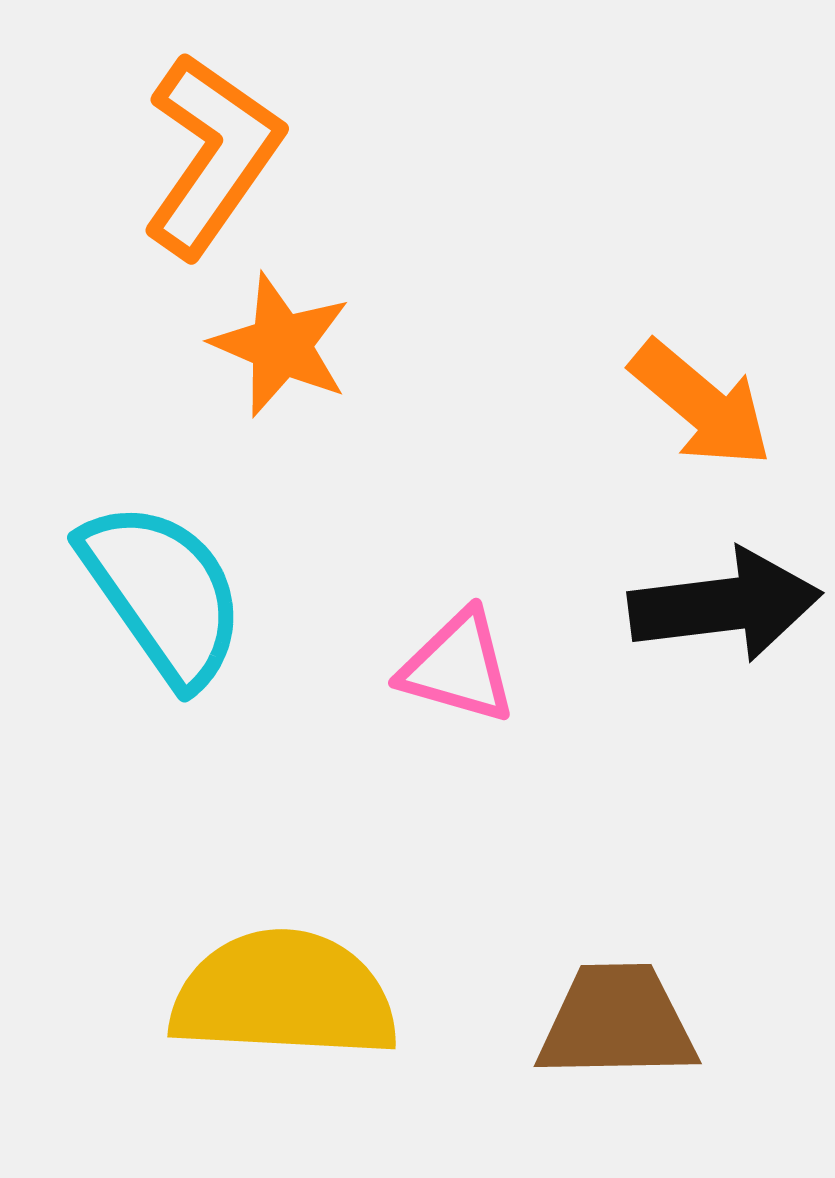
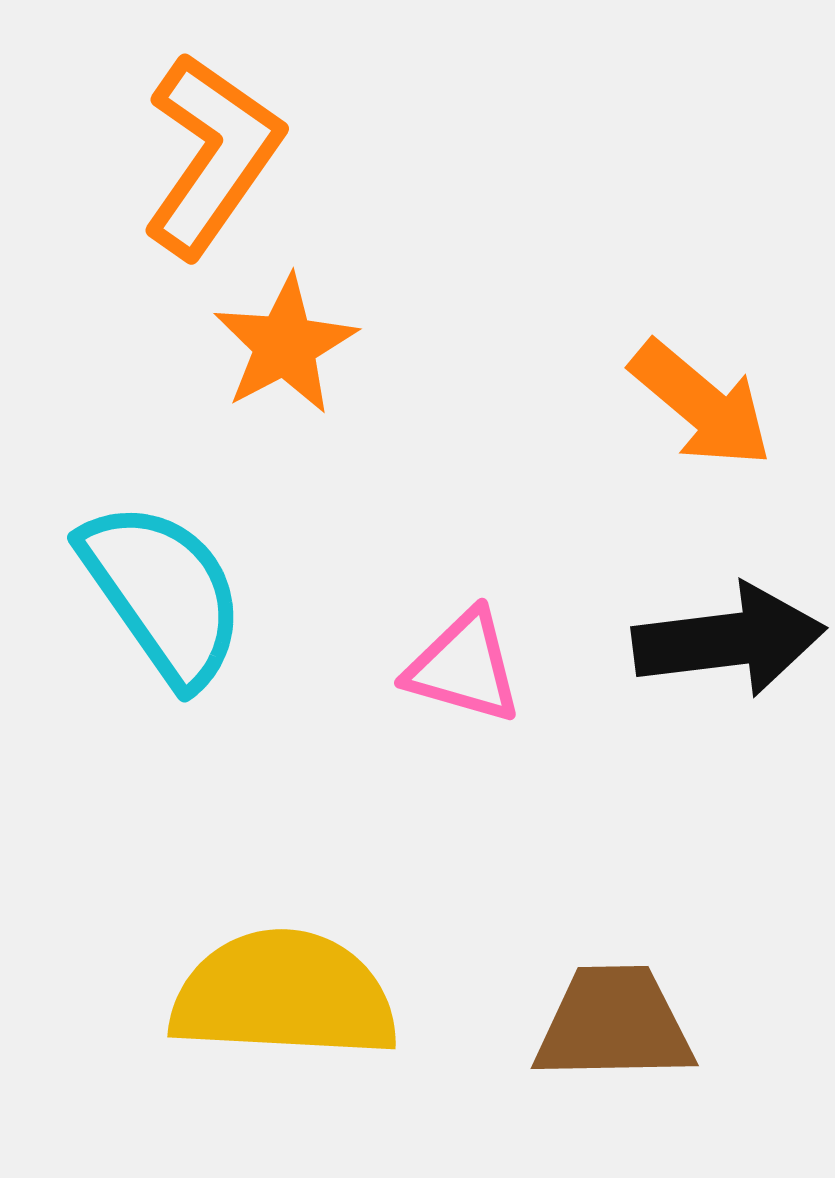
orange star: moved 4 px right; rotated 21 degrees clockwise
black arrow: moved 4 px right, 35 px down
pink triangle: moved 6 px right
brown trapezoid: moved 3 px left, 2 px down
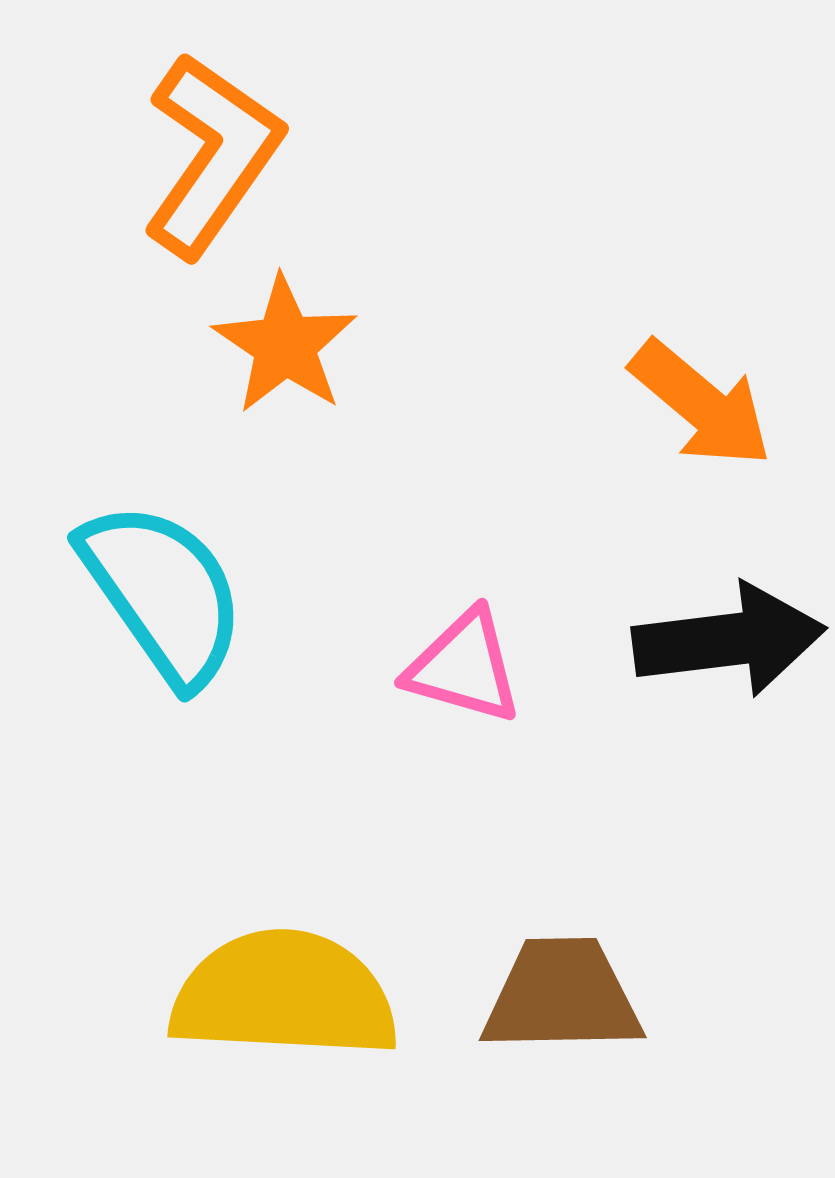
orange star: rotated 10 degrees counterclockwise
brown trapezoid: moved 52 px left, 28 px up
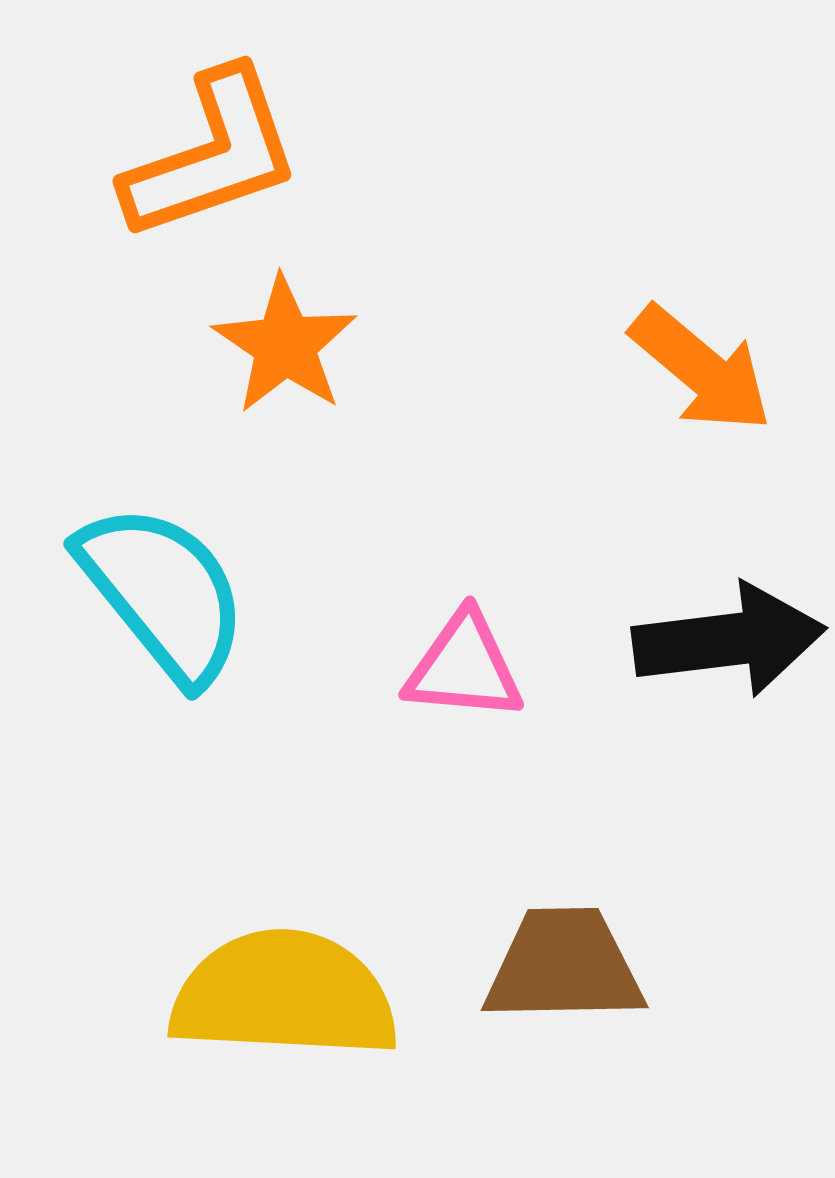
orange L-shape: rotated 36 degrees clockwise
orange arrow: moved 35 px up
cyan semicircle: rotated 4 degrees counterclockwise
pink triangle: rotated 11 degrees counterclockwise
brown trapezoid: moved 2 px right, 30 px up
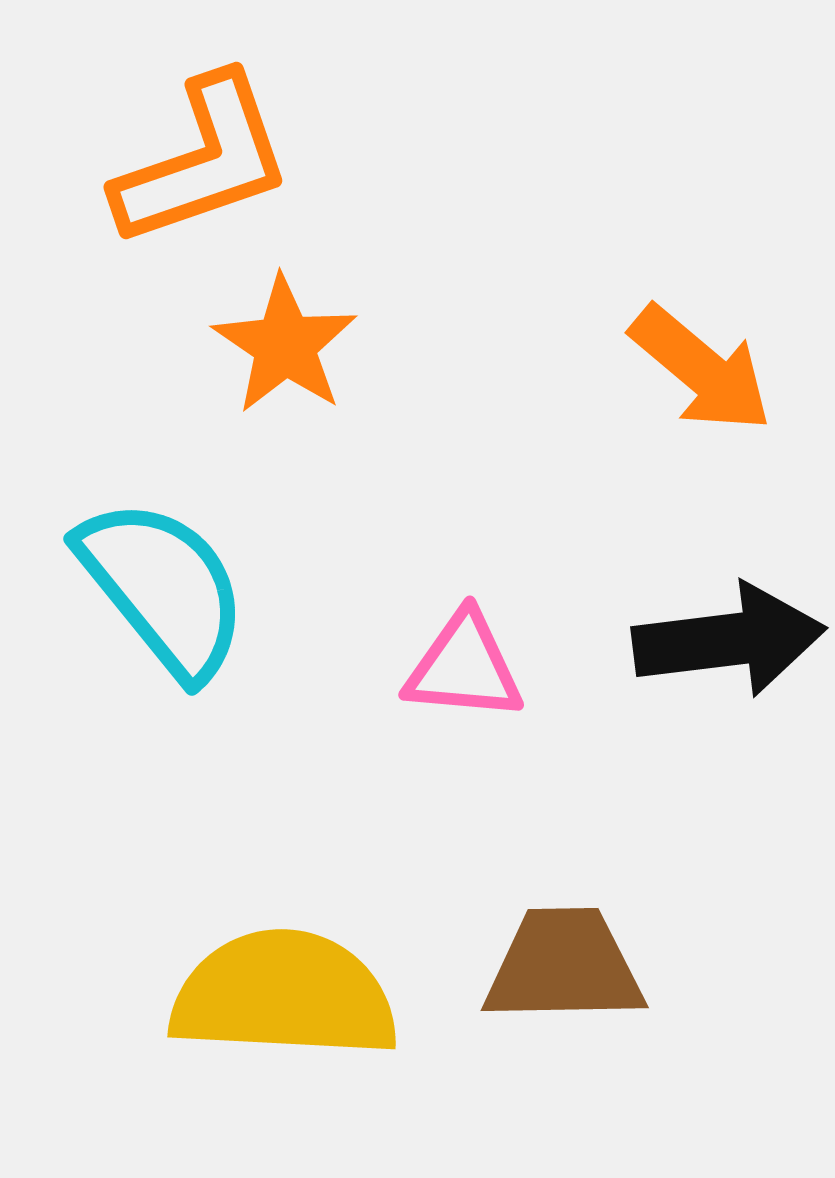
orange L-shape: moved 9 px left, 6 px down
cyan semicircle: moved 5 px up
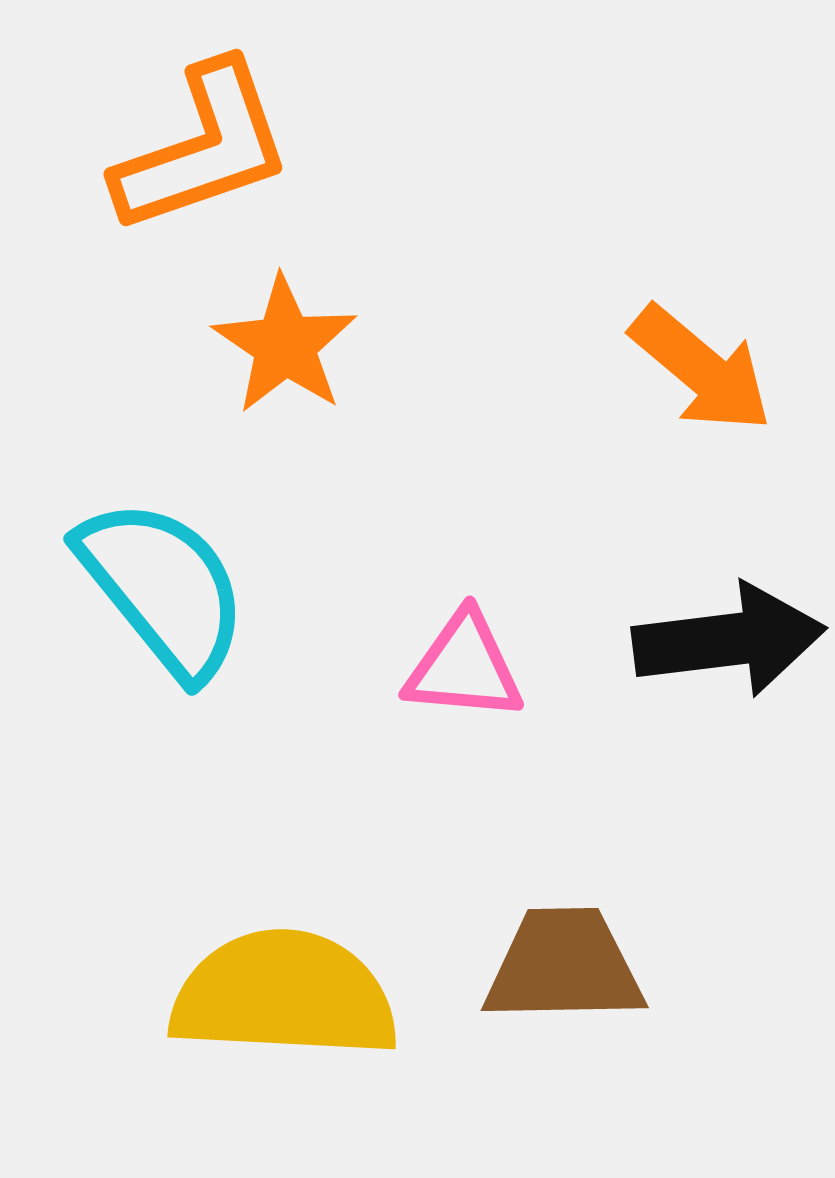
orange L-shape: moved 13 px up
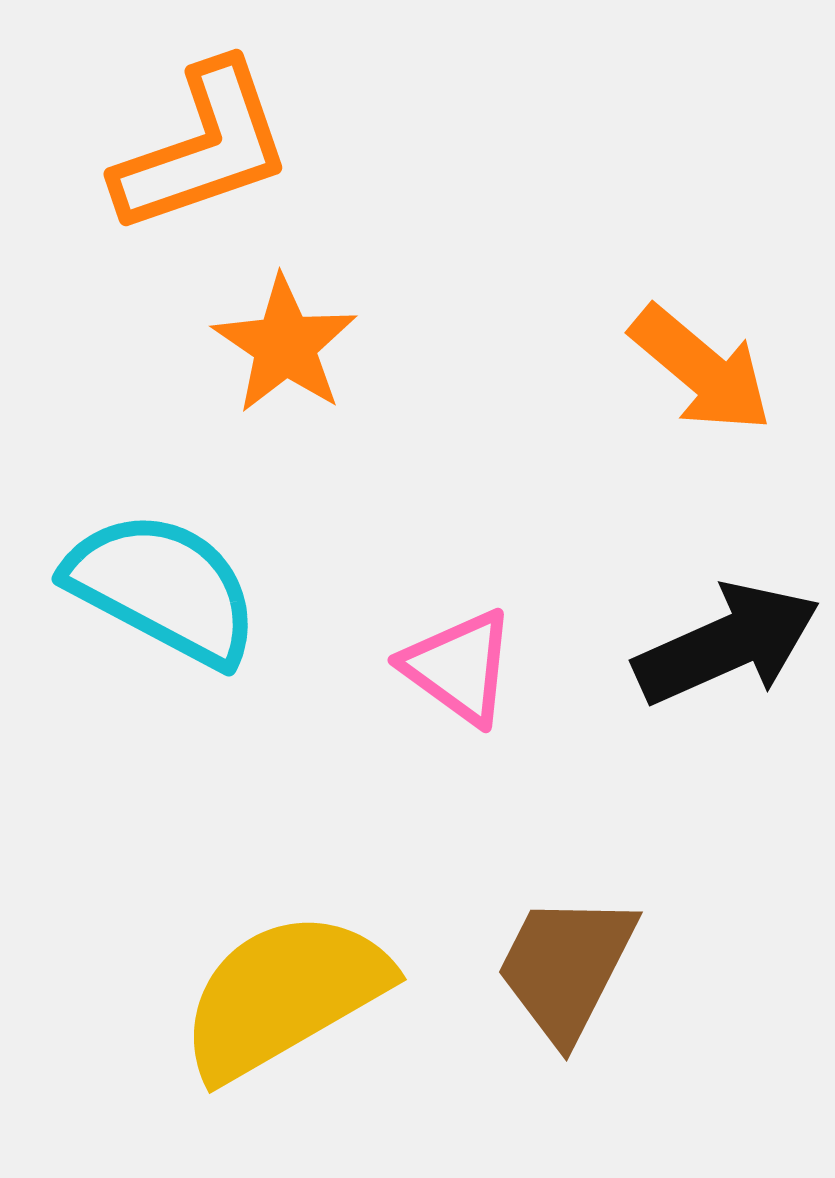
cyan semicircle: rotated 23 degrees counterclockwise
black arrow: moved 2 px left, 4 px down; rotated 17 degrees counterclockwise
pink triangle: moved 5 px left; rotated 31 degrees clockwise
brown trapezoid: moved 2 px right, 1 px down; rotated 62 degrees counterclockwise
yellow semicircle: rotated 33 degrees counterclockwise
